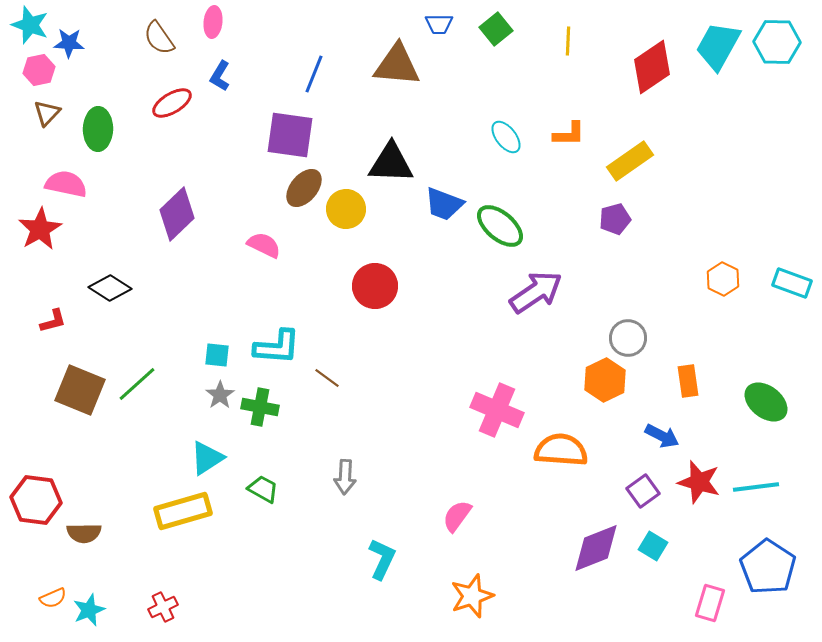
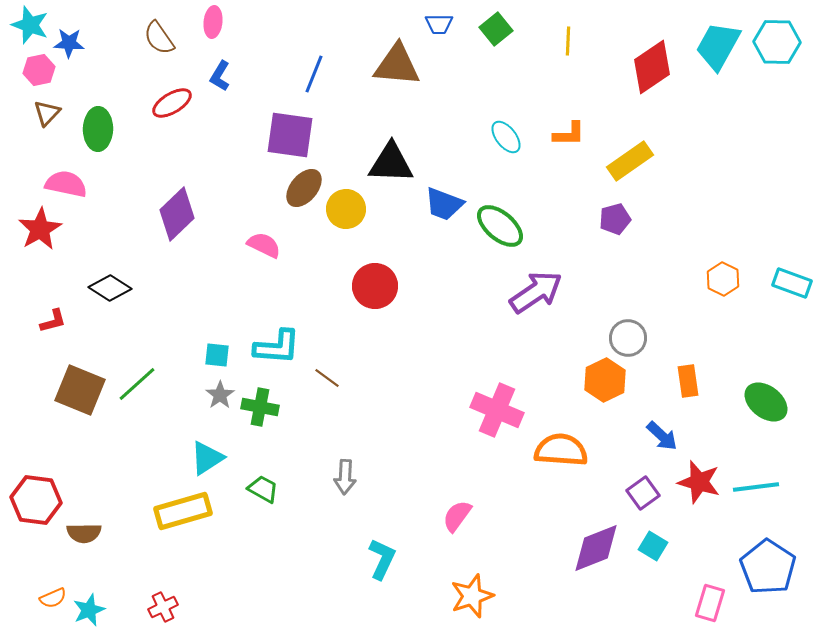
blue arrow at (662, 436): rotated 16 degrees clockwise
purple square at (643, 491): moved 2 px down
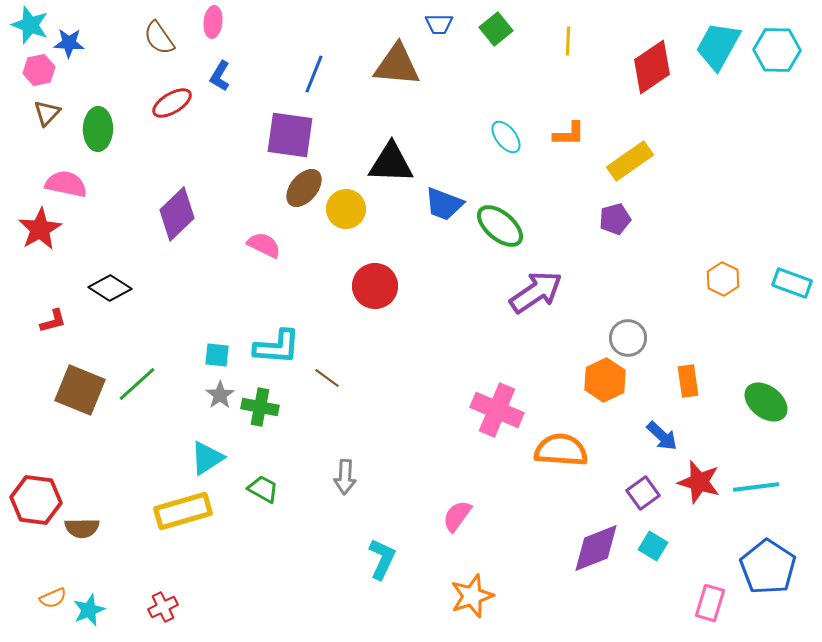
cyan hexagon at (777, 42): moved 8 px down
brown semicircle at (84, 533): moved 2 px left, 5 px up
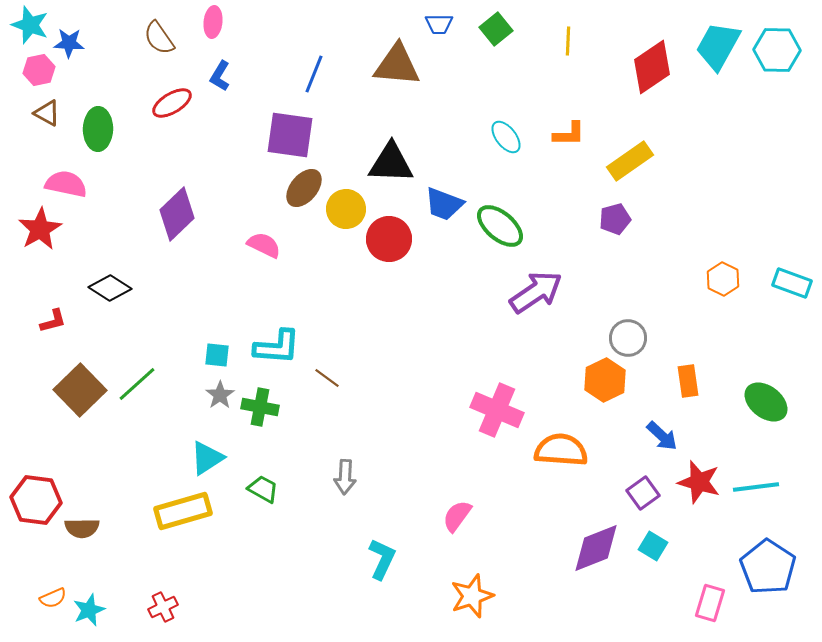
brown triangle at (47, 113): rotated 44 degrees counterclockwise
red circle at (375, 286): moved 14 px right, 47 px up
brown square at (80, 390): rotated 24 degrees clockwise
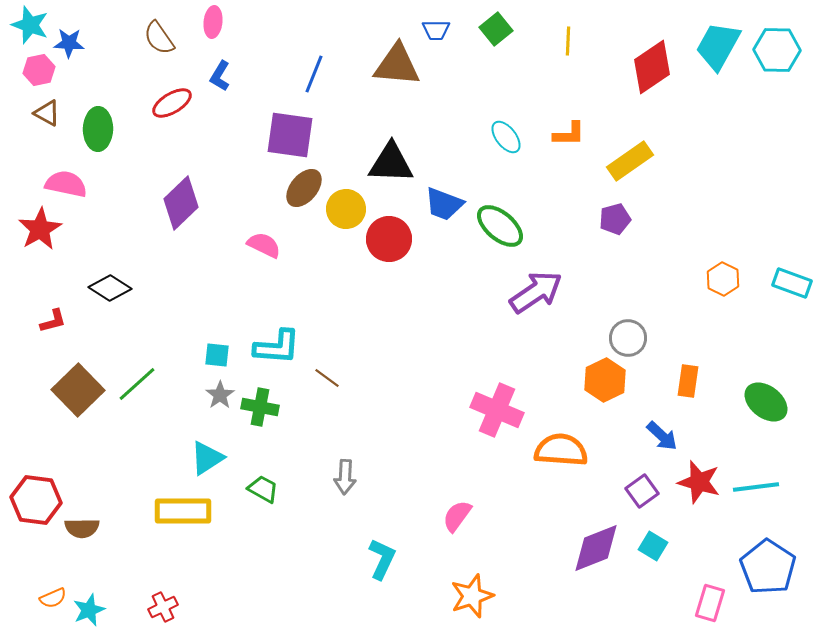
blue trapezoid at (439, 24): moved 3 px left, 6 px down
purple diamond at (177, 214): moved 4 px right, 11 px up
orange rectangle at (688, 381): rotated 16 degrees clockwise
brown square at (80, 390): moved 2 px left
purple square at (643, 493): moved 1 px left, 2 px up
yellow rectangle at (183, 511): rotated 16 degrees clockwise
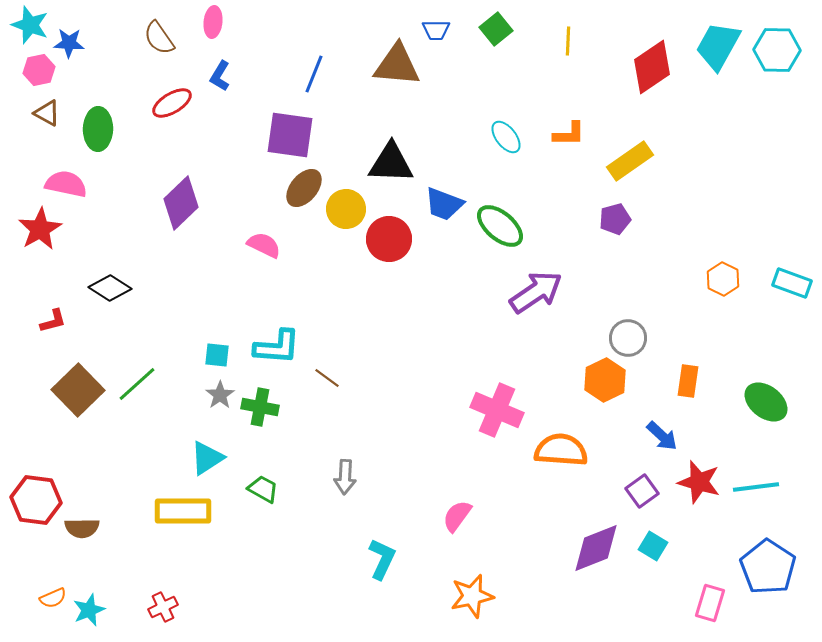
orange star at (472, 596): rotated 6 degrees clockwise
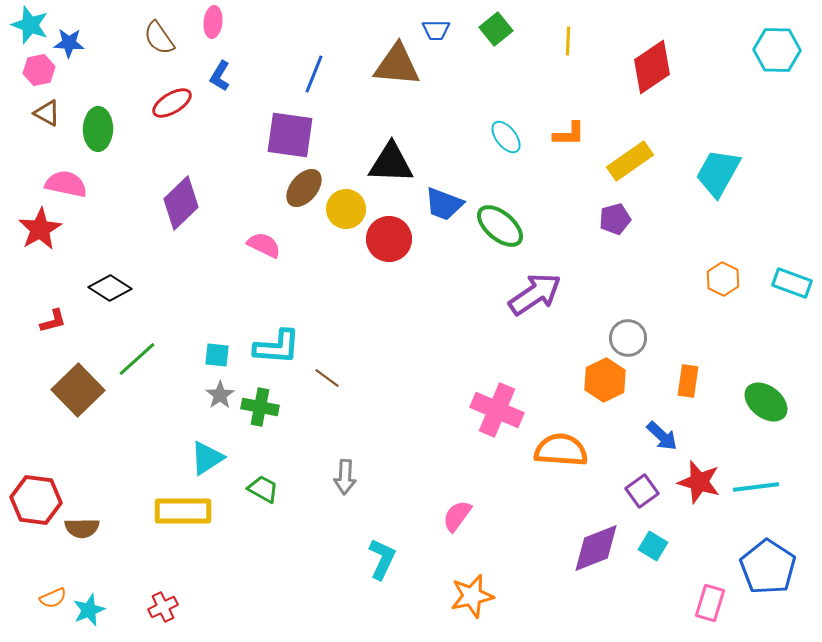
cyan trapezoid at (718, 46): moved 127 px down
purple arrow at (536, 292): moved 1 px left, 2 px down
green line at (137, 384): moved 25 px up
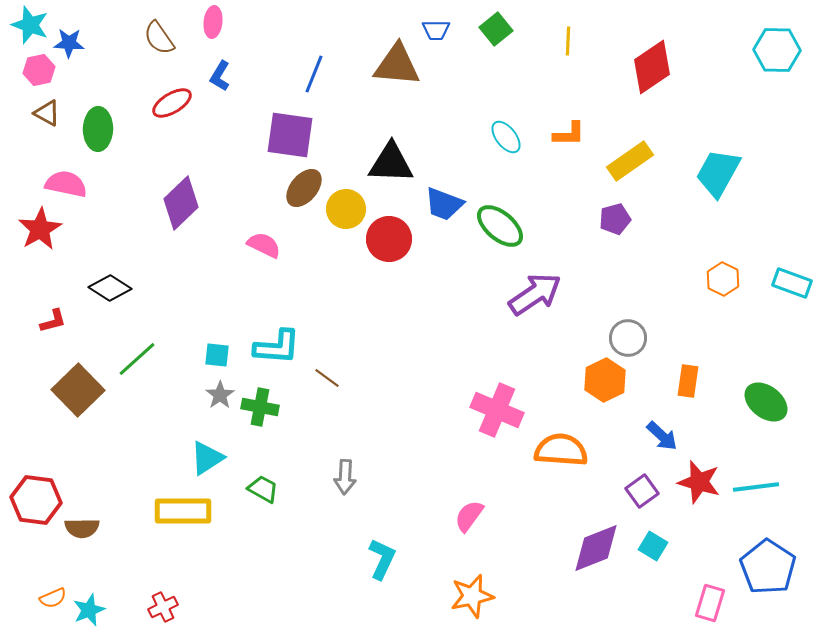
pink semicircle at (457, 516): moved 12 px right
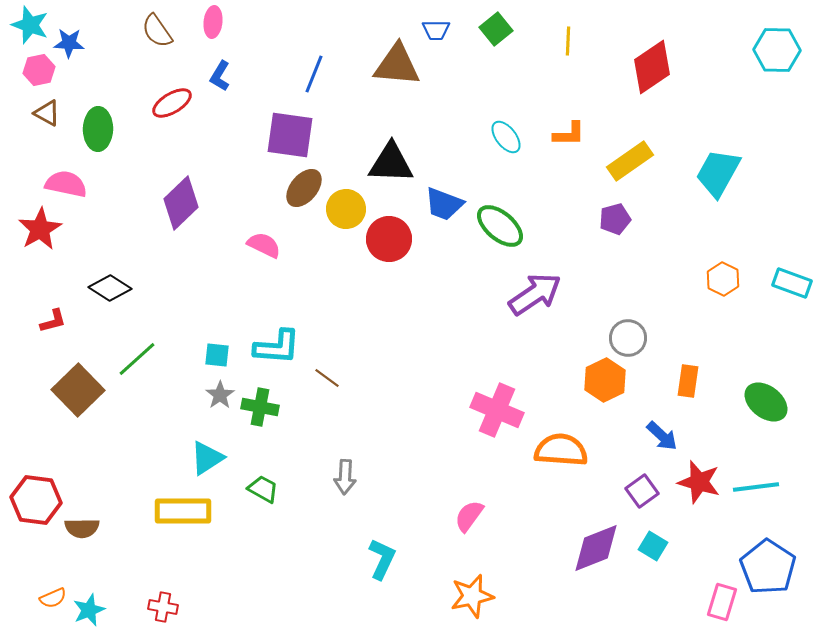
brown semicircle at (159, 38): moved 2 px left, 7 px up
pink rectangle at (710, 603): moved 12 px right, 1 px up
red cross at (163, 607): rotated 36 degrees clockwise
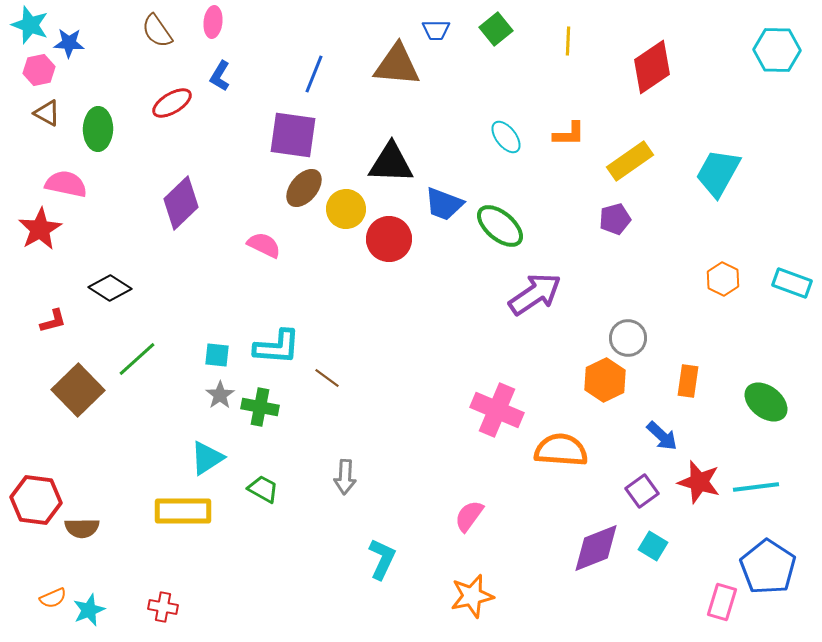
purple square at (290, 135): moved 3 px right
